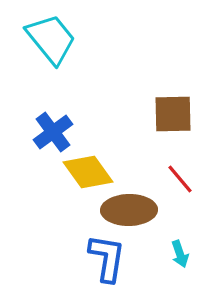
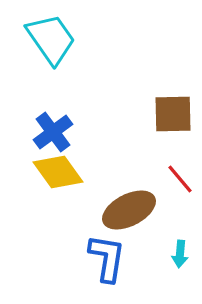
cyan trapezoid: rotated 4 degrees clockwise
yellow diamond: moved 30 px left
brown ellipse: rotated 26 degrees counterclockwise
cyan arrow: rotated 24 degrees clockwise
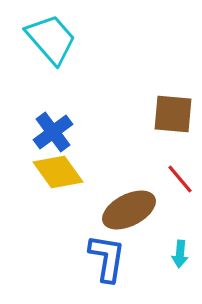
cyan trapezoid: rotated 6 degrees counterclockwise
brown square: rotated 6 degrees clockwise
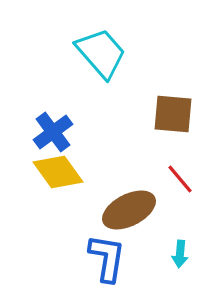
cyan trapezoid: moved 50 px right, 14 px down
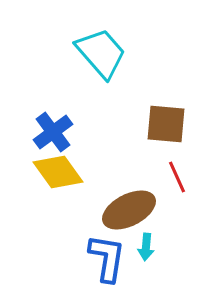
brown square: moved 7 px left, 10 px down
red line: moved 3 px left, 2 px up; rotated 16 degrees clockwise
cyan arrow: moved 34 px left, 7 px up
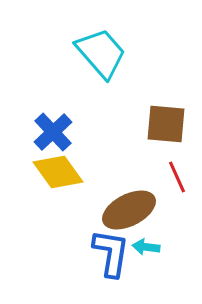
blue cross: rotated 6 degrees counterclockwise
cyan arrow: rotated 92 degrees clockwise
blue L-shape: moved 4 px right, 5 px up
